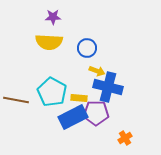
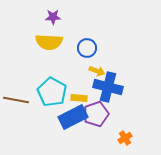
purple pentagon: moved 1 px down; rotated 20 degrees counterclockwise
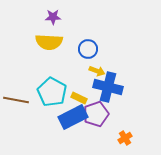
blue circle: moved 1 px right, 1 px down
yellow rectangle: rotated 21 degrees clockwise
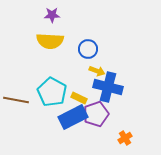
purple star: moved 1 px left, 2 px up
yellow semicircle: moved 1 px right, 1 px up
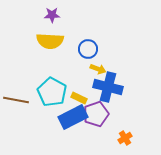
yellow arrow: moved 1 px right, 2 px up
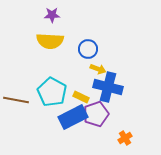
yellow rectangle: moved 2 px right, 1 px up
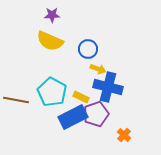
yellow semicircle: rotated 20 degrees clockwise
orange cross: moved 1 px left, 3 px up; rotated 16 degrees counterclockwise
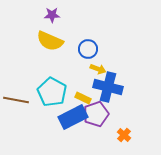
yellow rectangle: moved 2 px right, 1 px down
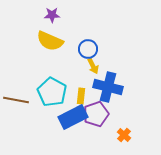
yellow arrow: moved 5 px left, 3 px up; rotated 42 degrees clockwise
yellow rectangle: moved 2 px left, 2 px up; rotated 70 degrees clockwise
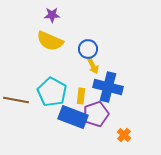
blue rectangle: rotated 48 degrees clockwise
